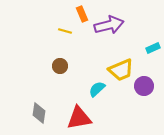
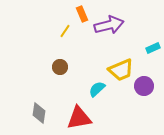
yellow line: rotated 72 degrees counterclockwise
brown circle: moved 1 px down
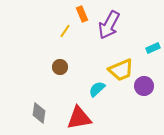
purple arrow: rotated 132 degrees clockwise
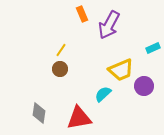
yellow line: moved 4 px left, 19 px down
brown circle: moved 2 px down
cyan semicircle: moved 6 px right, 5 px down
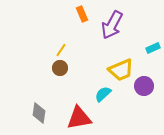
purple arrow: moved 3 px right
brown circle: moved 1 px up
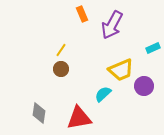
brown circle: moved 1 px right, 1 px down
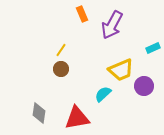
red triangle: moved 2 px left
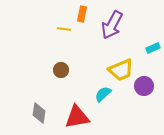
orange rectangle: rotated 35 degrees clockwise
yellow line: moved 3 px right, 21 px up; rotated 64 degrees clockwise
brown circle: moved 1 px down
red triangle: moved 1 px up
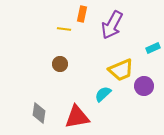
brown circle: moved 1 px left, 6 px up
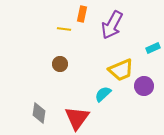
red triangle: moved 1 px down; rotated 44 degrees counterclockwise
